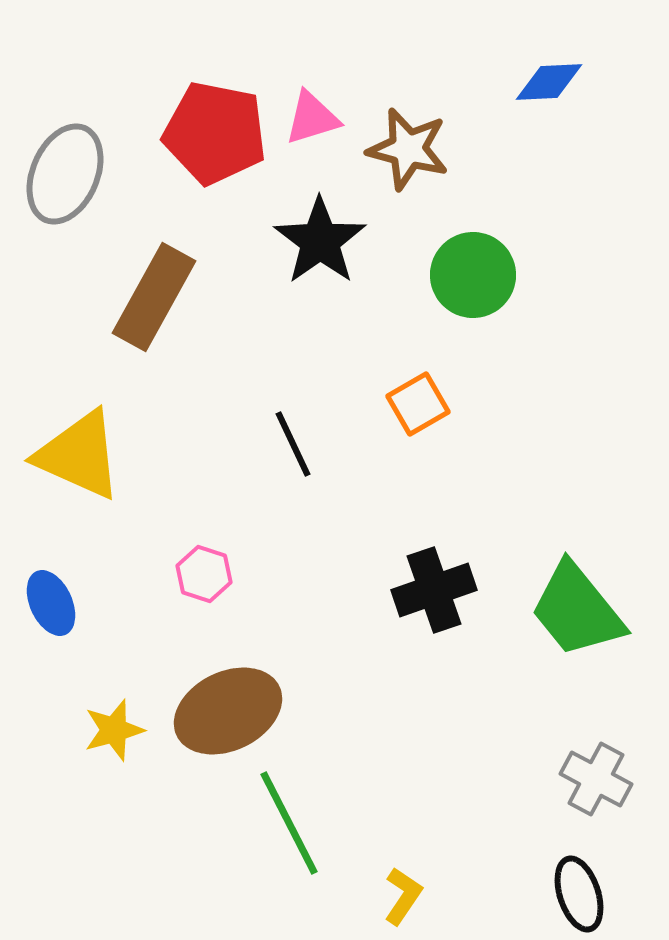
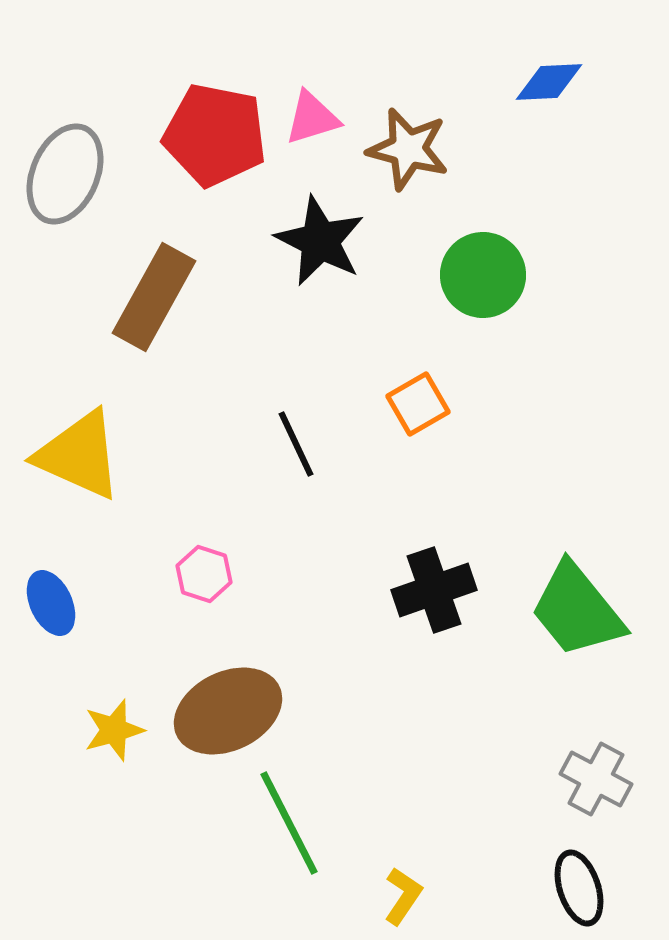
red pentagon: moved 2 px down
black star: rotated 10 degrees counterclockwise
green circle: moved 10 px right
black line: moved 3 px right
black ellipse: moved 6 px up
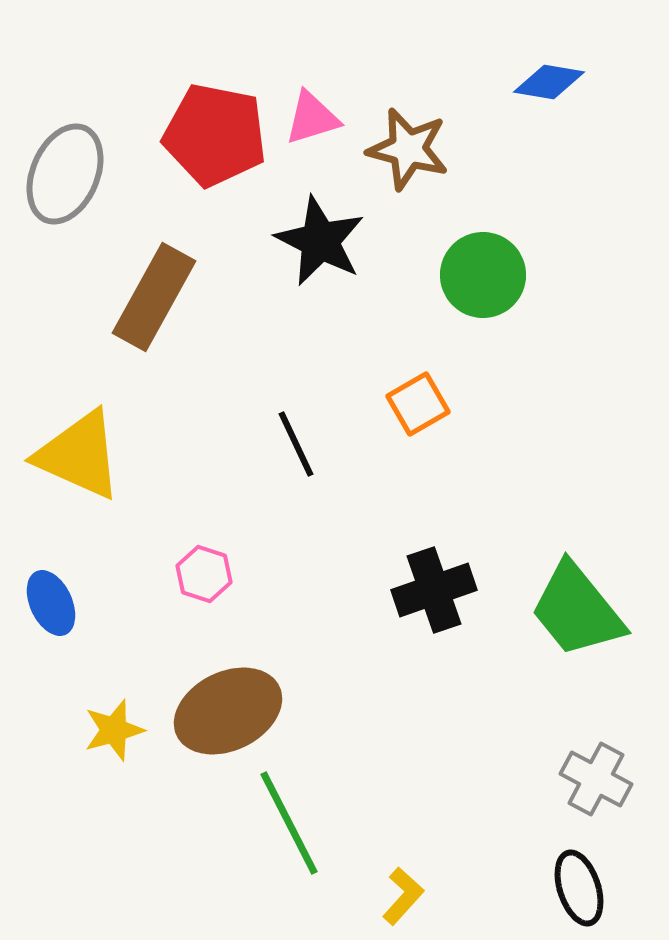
blue diamond: rotated 12 degrees clockwise
yellow L-shape: rotated 8 degrees clockwise
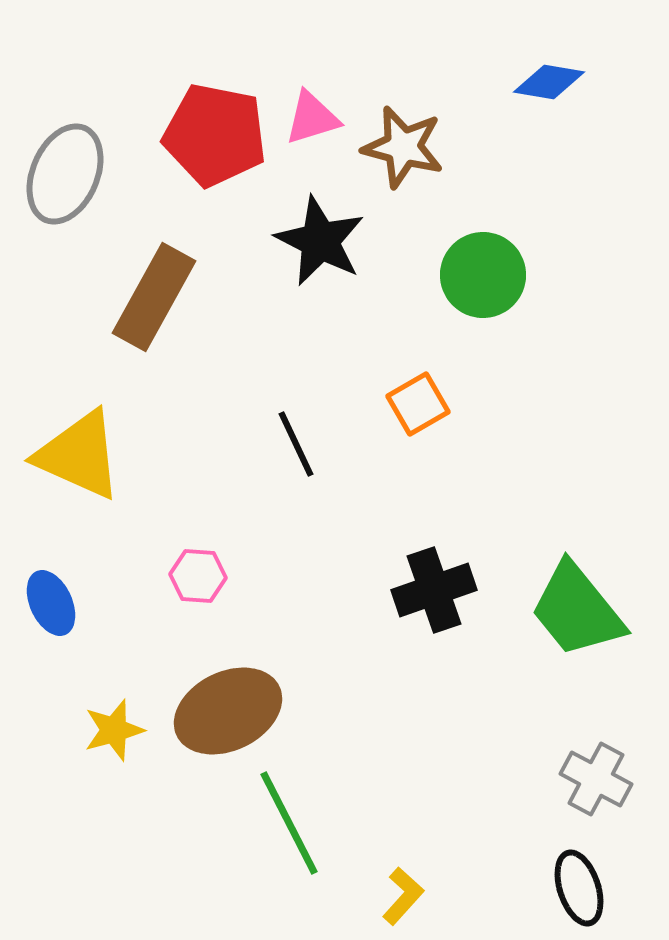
brown star: moved 5 px left, 2 px up
pink hexagon: moved 6 px left, 2 px down; rotated 14 degrees counterclockwise
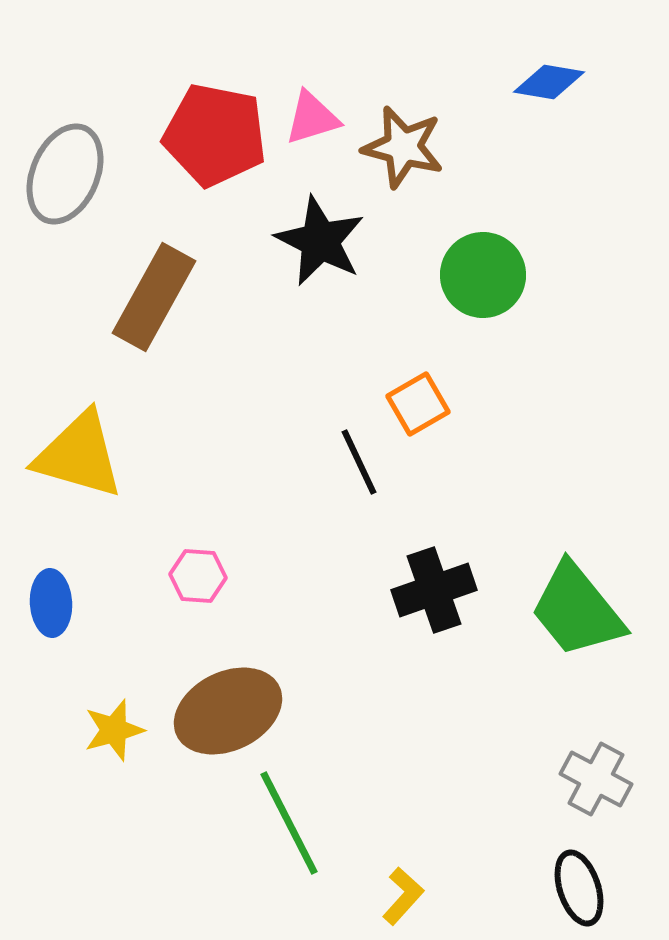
black line: moved 63 px right, 18 px down
yellow triangle: rotated 8 degrees counterclockwise
blue ellipse: rotated 22 degrees clockwise
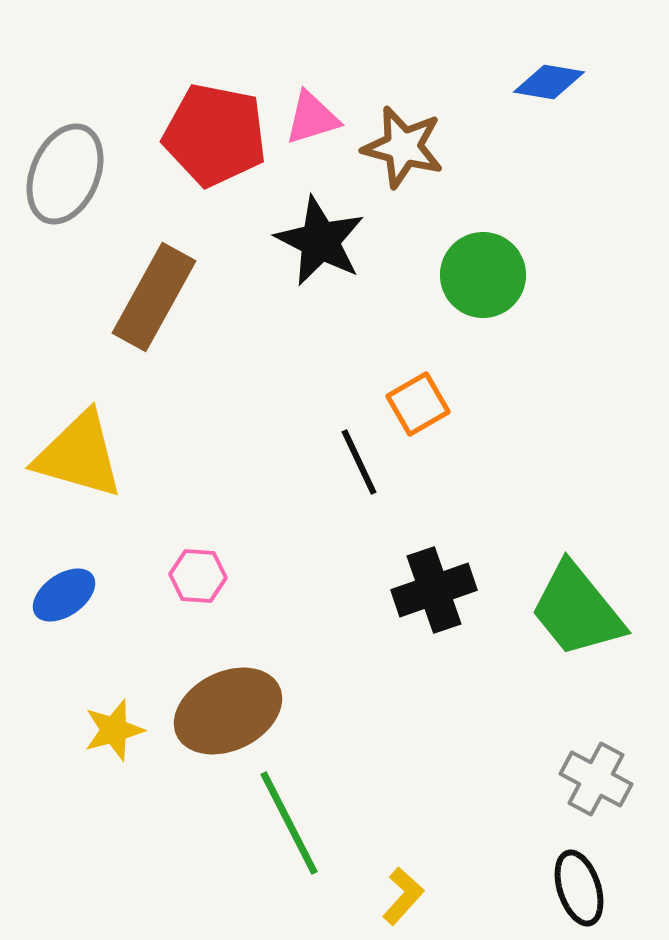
blue ellipse: moved 13 px right, 8 px up; rotated 58 degrees clockwise
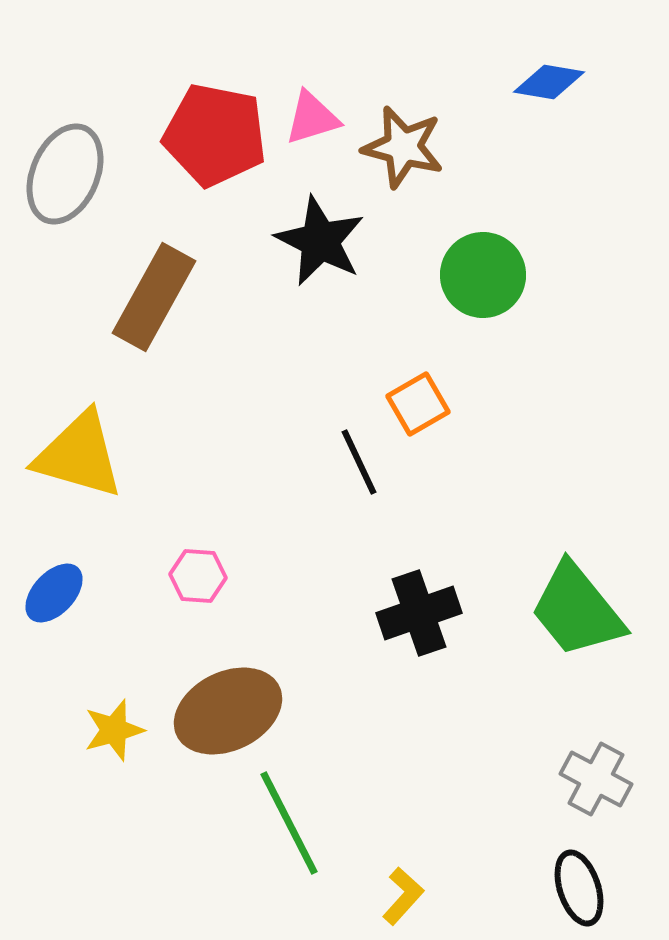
black cross: moved 15 px left, 23 px down
blue ellipse: moved 10 px left, 2 px up; rotated 12 degrees counterclockwise
